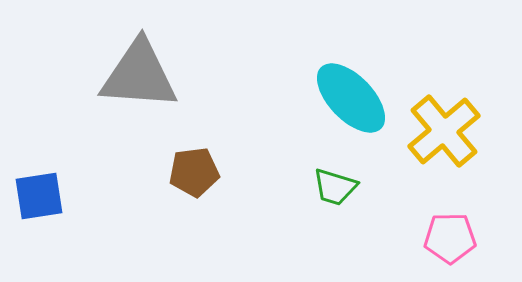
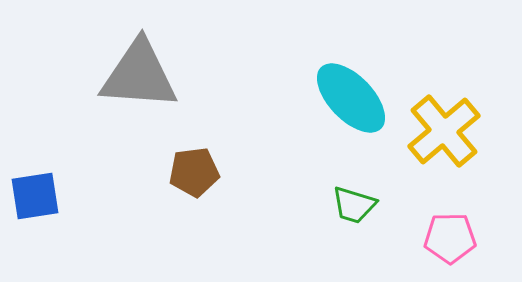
green trapezoid: moved 19 px right, 18 px down
blue square: moved 4 px left
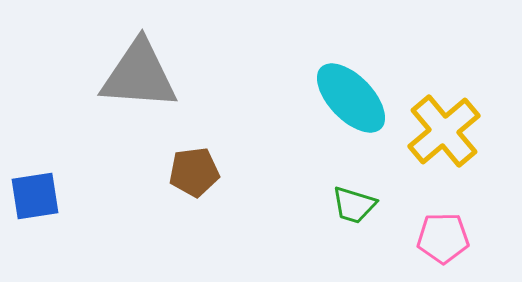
pink pentagon: moved 7 px left
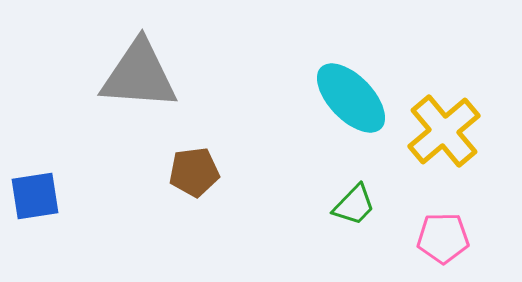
green trapezoid: rotated 63 degrees counterclockwise
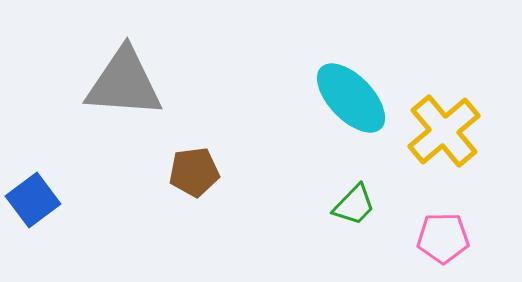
gray triangle: moved 15 px left, 8 px down
blue square: moved 2 px left, 4 px down; rotated 28 degrees counterclockwise
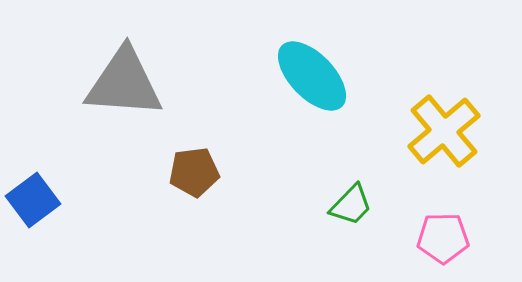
cyan ellipse: moved 39 px left, 22 px up
green trapezoid: moved 3 px left
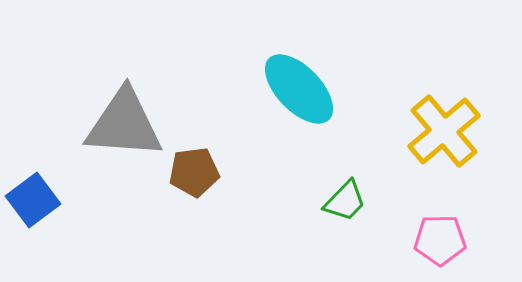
cyan ellipse: moved 13 px left, 13 px down
gray triangle: moved 41 px down
green trapezoid: moved 6 px left, 4 px up
pink pentagon: moved 3 px left, 2 px down
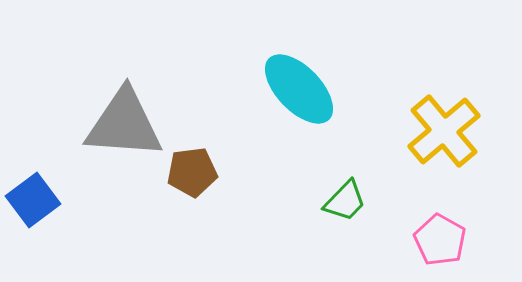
brown pentagon: moved 2 px left
pink pentagon: rotated 30 degrees clockwise
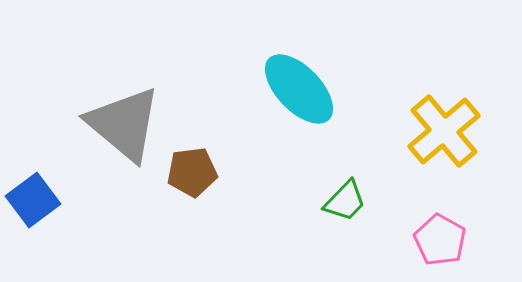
gray triangle: rotated 36 degrees clockwise
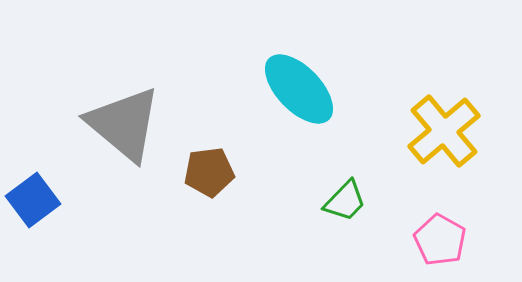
brown pentagon: moved 17 px right
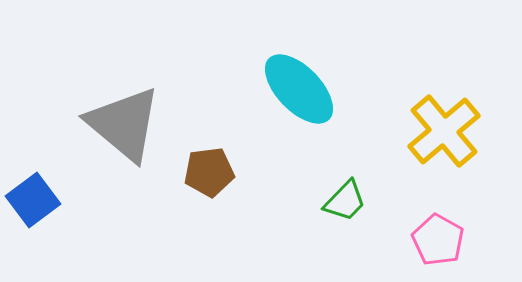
pink pentagon: moved 2 px left
